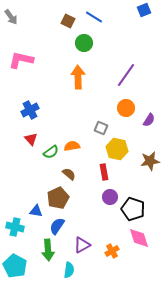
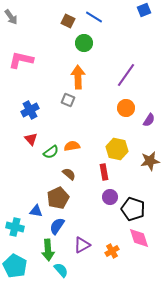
gray square: moved 33 px left, 28 px up
cyan semicircle: moved 8 px left; rotated 49 degrees counterclockwise
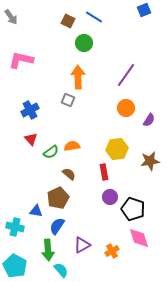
yellow hexagon: rotated 20 degrees counterclockwise
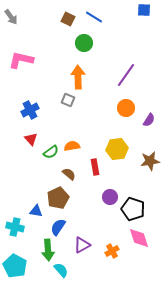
blue square: rotated 24 degrees clockwise
brown square: moved 2 px up
red rectangle: moved 9 px left, 5 px up
blue semicircle: moved 1 px right, 1 px down
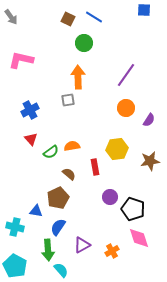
gray square: rotated 32 degrees counterclockwise
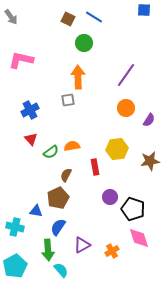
brown semicircle: moved 3 px left, 1 px down; rotated 104 degrees counterclockwise
cyan pentagon: rotated 15 degrees clockwise
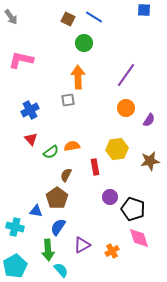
brown pentagon: moved 1 px left; rotated 10 degrees counterclockwise
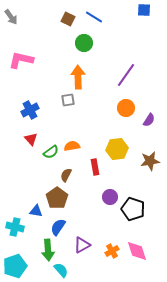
pink diamond: moved 2 px left, 13 px down
cyan pentagon: rotated 10 degrees clockwise
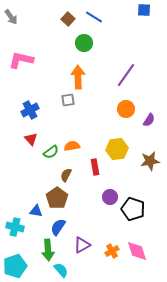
brown square: rotated 16 degrees clockwise
orange circle: moved 1 px down
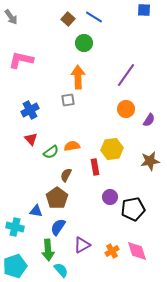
yellow hexagon: moved 5 px left
black pentagon: rotated 30 degrees counterclockwise
